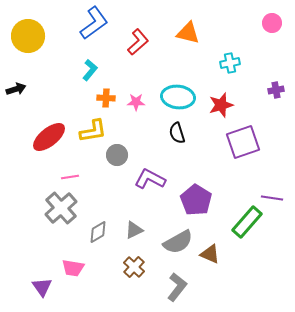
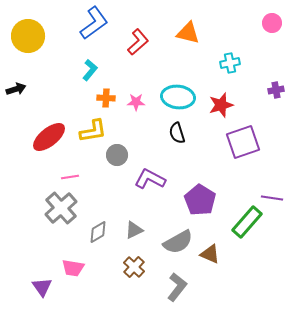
purple pentagon: moved 4 px right
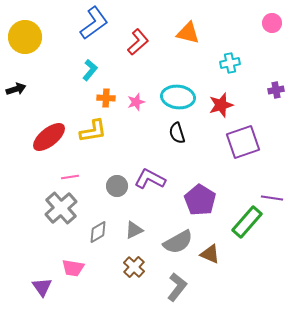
yellow circle: moved 3 px left, 1 px down
pink star: rotated 18 degrees counterclockwise
gray circle: moved 31 px down
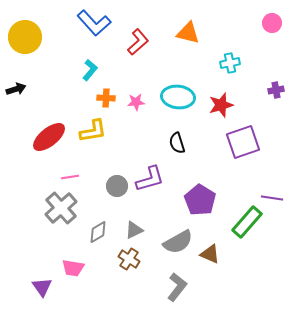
blue L-shape: rotated 84 degrees clockwise
pink star: rotated 12 degrees clockwise
black semicircle: moved 10 px down
purple L-shape: rotated 136 degrees clockwise
brown cross: moved 5 px left, 8 px up; rotated 10 degrees counterclockwise
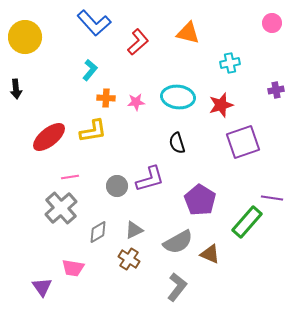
black arrow: rotated 102 degrees clockwise
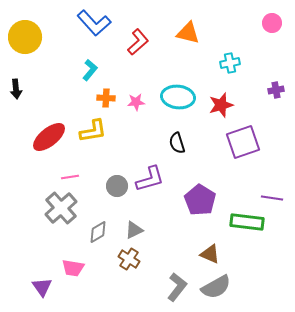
green rectangle: rotated 56 degrees clockwise
gray semicircle: moved 38 px right, 45 px down
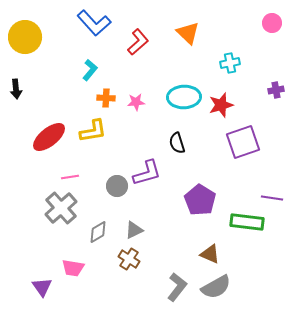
orange triangle: rotated 30 degrees clockwise
cyan ellipse: moved 6 px right; rotated 8 degrees counterclockwise
purple L-shape: moved 3 px left, 6 px up
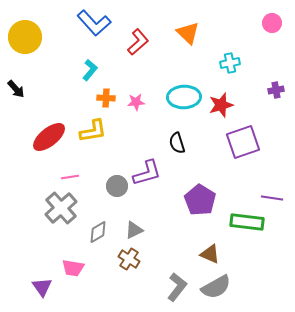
black arrow: rotated 36 degrees counterclockwise
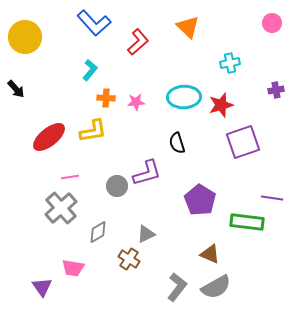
orange triangle: moved 6 px up
gray triangle: moved 12 px right, 4 px down
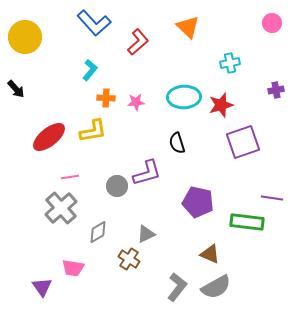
purple pentagon: moved 2 px left, 2 px down; rotated 20 degrees counterclockwise
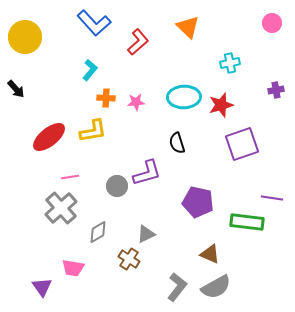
purple square: moved 1 px left, 2 px down
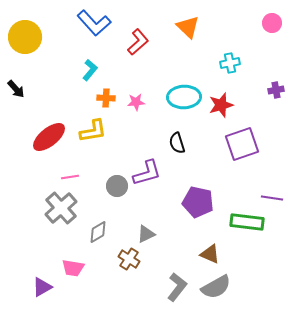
purple triangle: rotated 35 degrees clockwise
